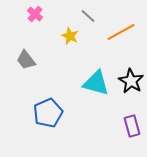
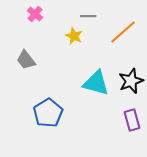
gray line: rotated 42 degrees counterclockwise
orange line: moved 2 px right; rotated 12 degrees counterclockwise
yellow star: moved 4 px right
black star: rotated 20 degrees clockwise
blue pentagon: rotated 8 degrees counterclockwise
purple rectangle: moved 6 px up
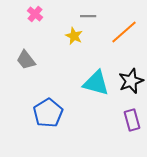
orange line: moved 1 px right
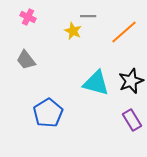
pink cross: moved 7 px left, 3 px down; rotated 14 degrees counterclockwise
yellow star: moved 1 px left, 5 px up
purple rectangle: rotated 15 degrees counterclockwise
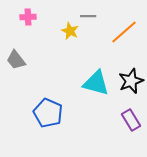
pink cross: rotated 28 degrees counterclockwise
yellow star: moved 3 px left
gray trapezoid: moved 10 px left
blue pentagon: rotated 16 degrees counterclockwise
purple rectangle: moved 1 px left
